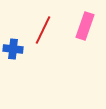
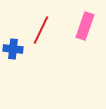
red line: moved 2 px left
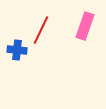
blue cross: moved 4 px right, 1 px down
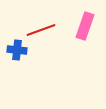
red line: rotated 44 degrees clockwise
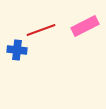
pink rectangle: rotated 44 degrees clockwise
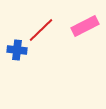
red line: rotated 24 degrees counterclockwise
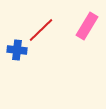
pink rectangle: moved 2 px right; rotated 32 degrees counterclockwise
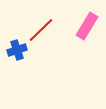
blue cross: rotated 24 degrees counterclockwise
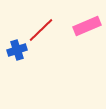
pink rectangle: rotated 36 degrees clockwise
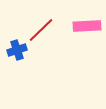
pink rectangle: rotated 20 degrees clockwise
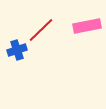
pink rectangle: rotated 8 degrees counterclockwise
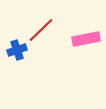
pink rectangle: moved 1 px left, 13 px down
